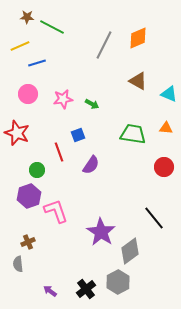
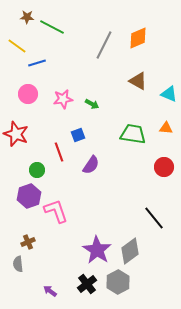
yellow line: moved 3 px left; rotated 60 degrees clockwise
red star: moved 1 px left, 1 px down
purple star: moved 4 px left, 18 px down
black cross: moved 1 px right, 5 px up
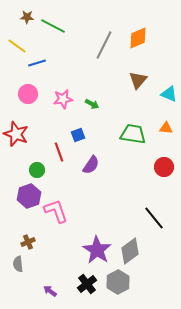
green line: moved 1 px right, 1 px up
brown triangle: moved 1 px up; rotated 42 degrees clockwise
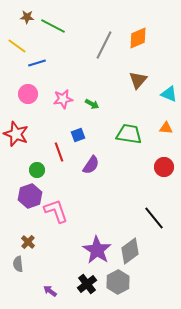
green trapezoid: moved 4 px left
purple hexagon: moved 1 px right
brown cross: rotated 24 degrees counterclockwise
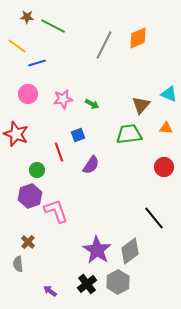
brown triangle: moved 3 px right, 25 px down
green trapezoid: rotated 16 degrees counterclockwise
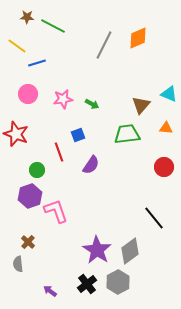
green trapezoid: moved 2 px left
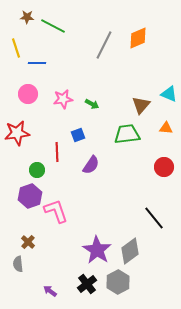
yellow line: moved 1 px left, 2 px down; rotated 36 degrees clockwise
blue line: rotated 18 degrees clockwise
red star: moved 1 px right, 1 px up; rotated 30 degrees counterclockwise
red line: moved 2 px left; rotated 18 degrees clockwise
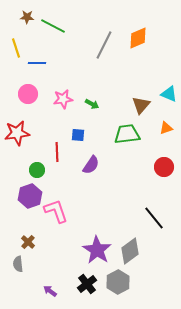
orange triangle: rotated 24 degrees counterclockwise
blue square: rotated 24 degrees clockwise
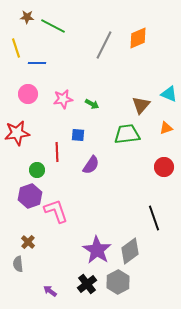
black line: rotated 20 degrees clockwise
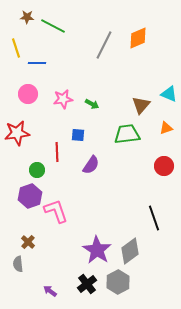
red circle: moved 1 px up
